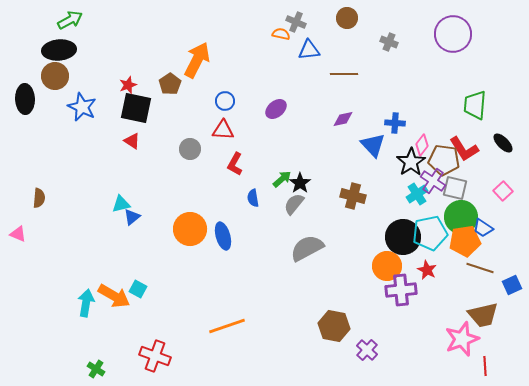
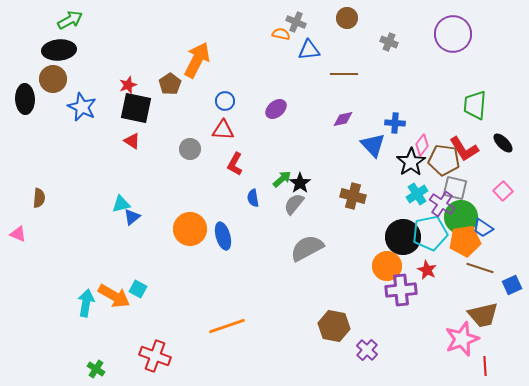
brown circle at (55, 76): moved 2 px left, 3 px down
purple cross at (433, 181): moved 9 px right, 23 px down
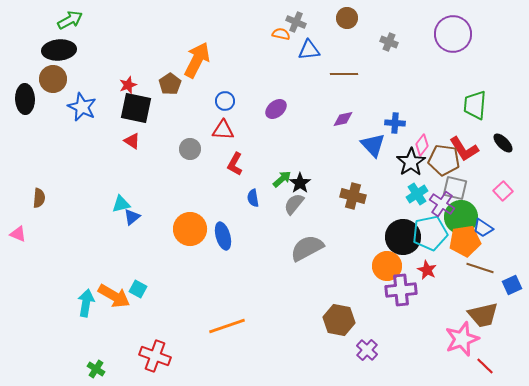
brown hexagon at (334, 326): moved 5 px right, 6 px up
red line at (485, 366): rotated 42 degrees counterclockwise
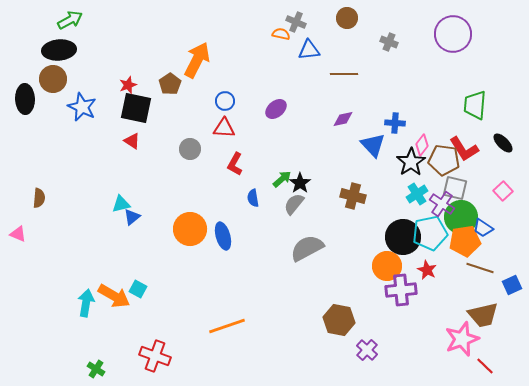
red triangle at (223, 130): moved 1 px right, 2 px up
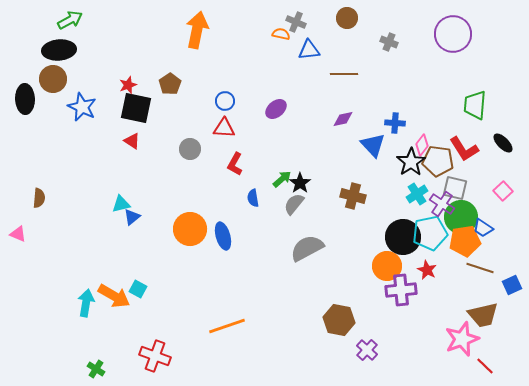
orange arrow at (197, 60): moved 30 px up; rotated 15 degrees counterclockwise
brown pentagon at (444, 160): moved 6 px left, 1 px down
